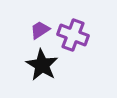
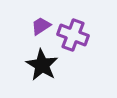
purple trapezoid: moved 1 px right, 4 px up
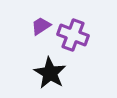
black star: moved 8 px right, 8 px down
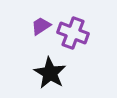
purple cross: moved 2 px up
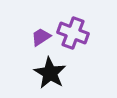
purple trapezoid: moved 11 px down
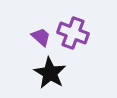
purple trapezoid: rotated 75 degrees clockwise
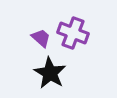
purple trapezoid: moved 1 px down
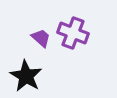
black star: moved 24 px left, 3 px down
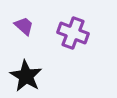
purple trapezoid: moved 17 px left, 12 px up
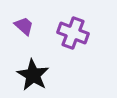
black star: moved 7 px right, 1 px up
